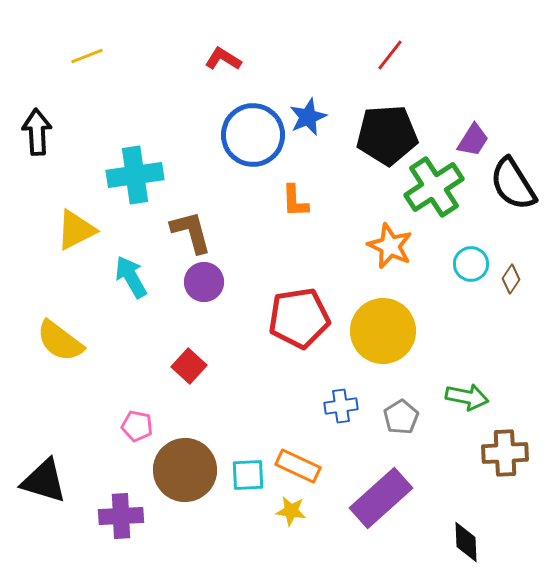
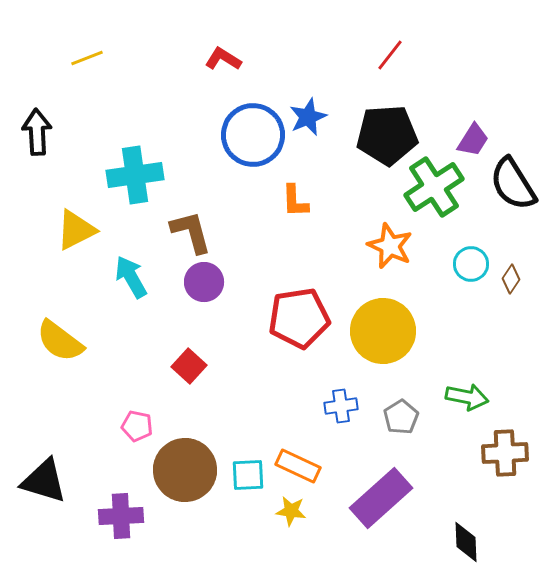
yellow line: moved 2 px down
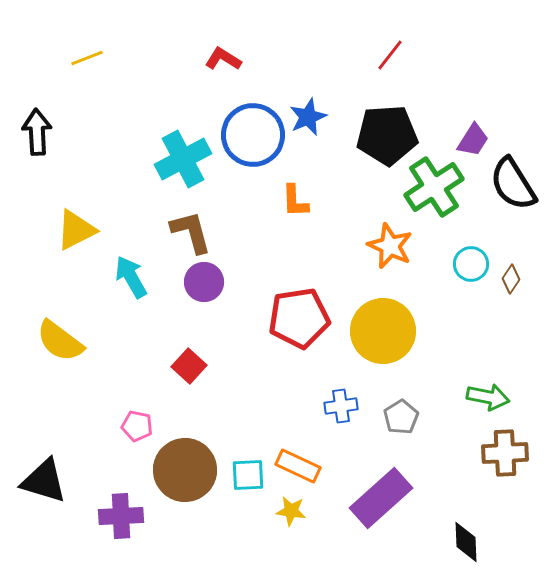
cyan cross: moved 48 px right, 16 px up; rotated 20 degrees counterclockwise
green arrow: moved 21 px right
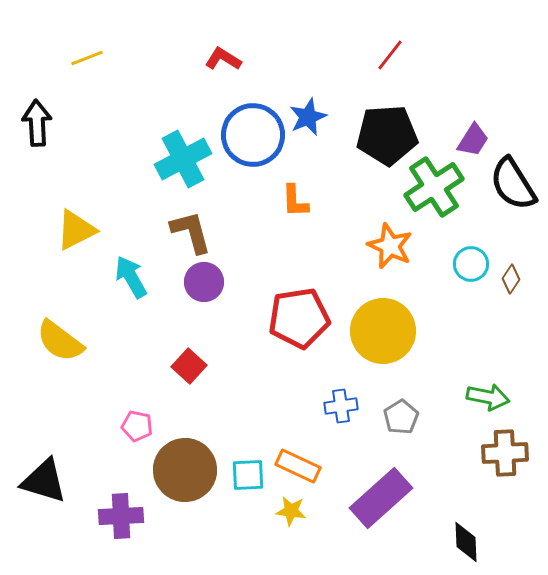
black arrow: moved 9 px up
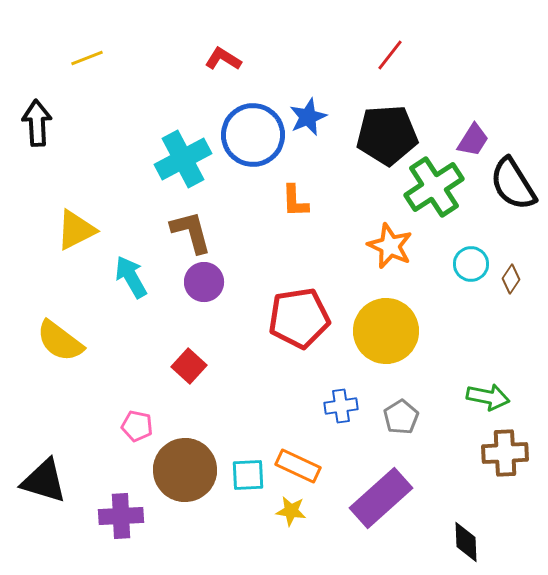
yellow circle: moved 3 px right
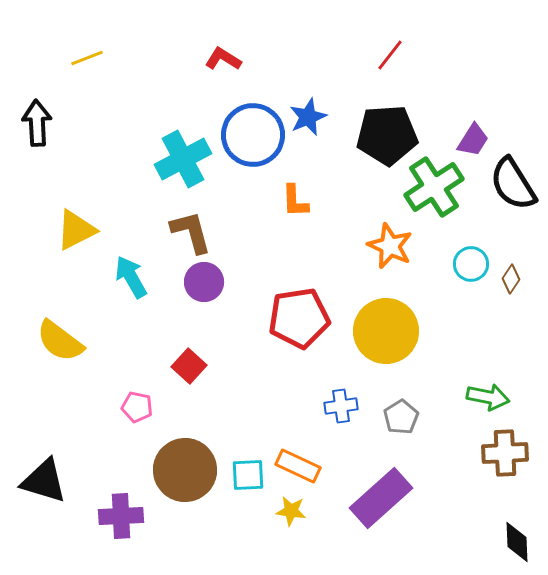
pink pentagon: moved 19 px up
black diamond: moved 51 px right
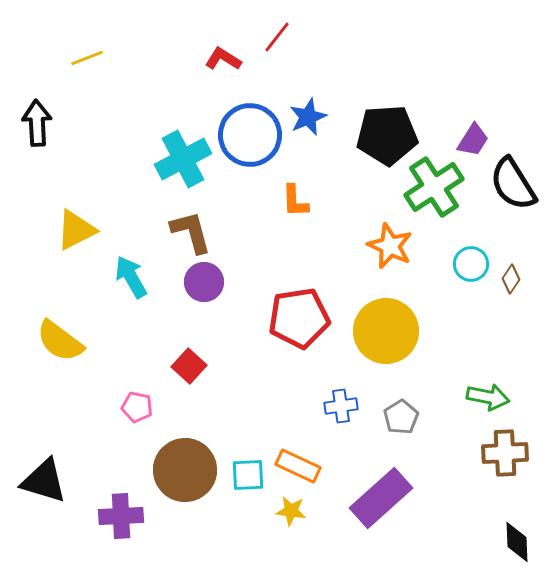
red line: moved 113 px left, 18 px up
blue circle: moved 3 px left
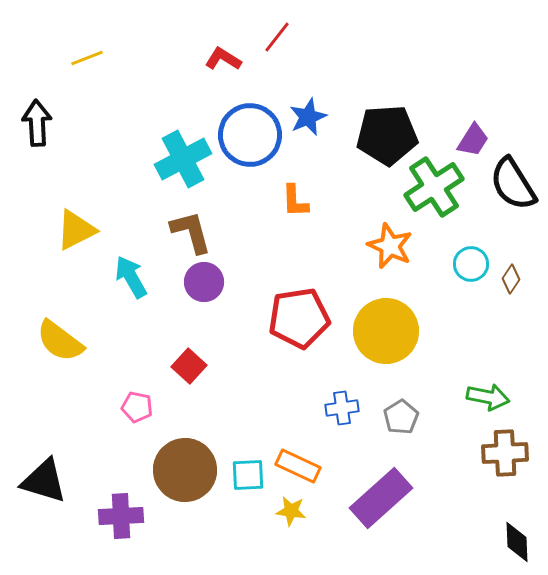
blue cross: moved 1 px right, 2 px down
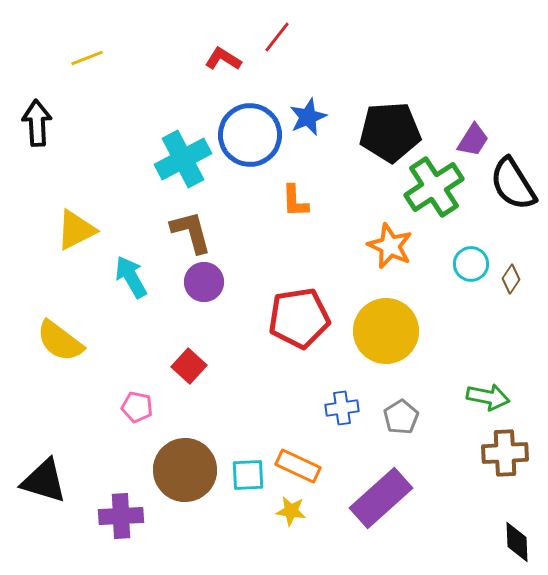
black pentagon: moved 3 px right, 3 px up
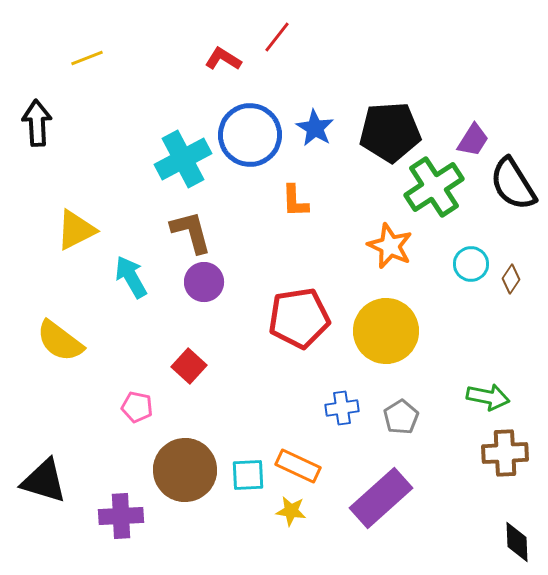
blue star: moved 7 px right, 11 px down; rotated 18 degrees counterclockwise
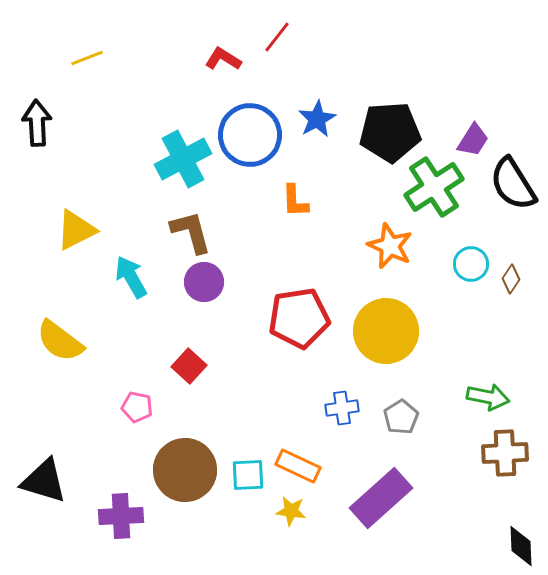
blue star: moved 2 px right, 9 px up; rotated 12 degrees clockwise
black diamond: moved 4 px right, 4 px down
